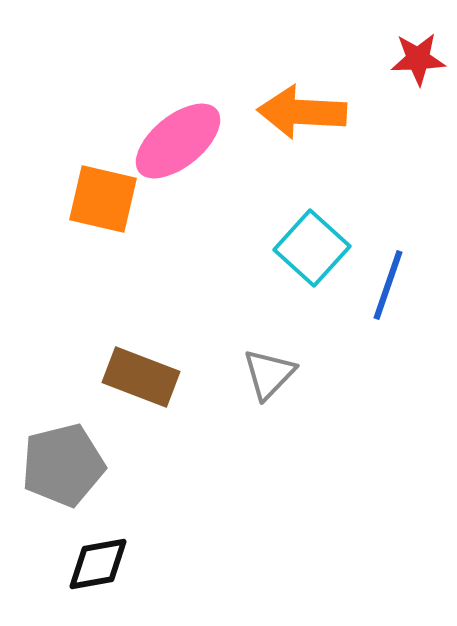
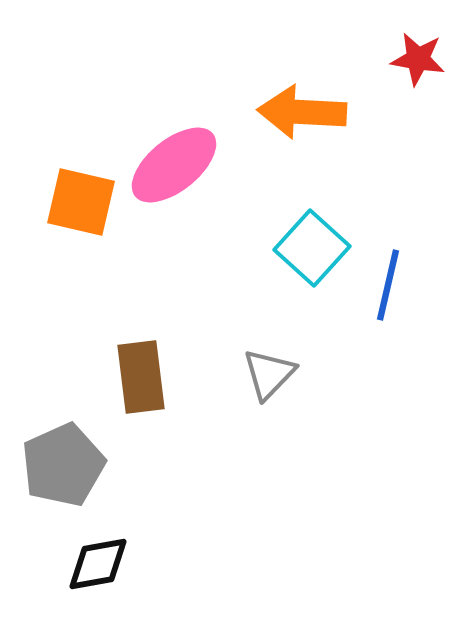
red star: rotated 12 degrees clockwise
pink ellipse: moved 4 px left, 24 px down
orange square: moved 22 px left, 3 px down
blue line: rotated 6 degrees counterclockwise
brown rectangle: rotated 62 degrees clockwise
gray pentagon: rotated 10 degrees counterclockwise
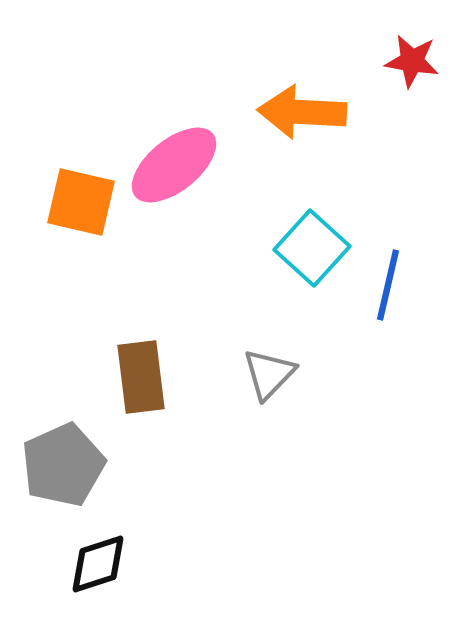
red star: moved 6 px left, 2 px down
black diamond: rotated 8 degrees counterclockwise
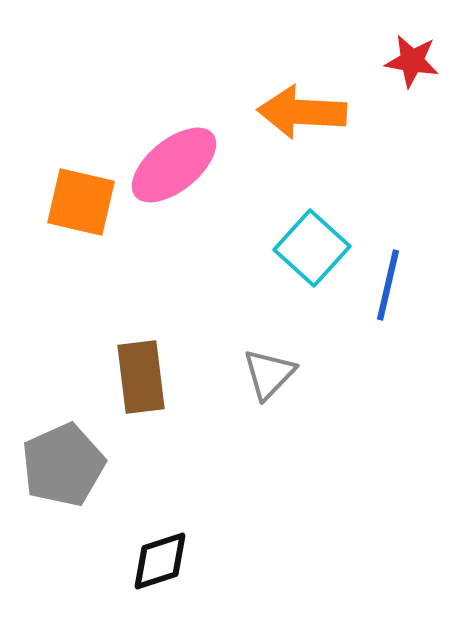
black diamond: moved 62 px right, 3 px up
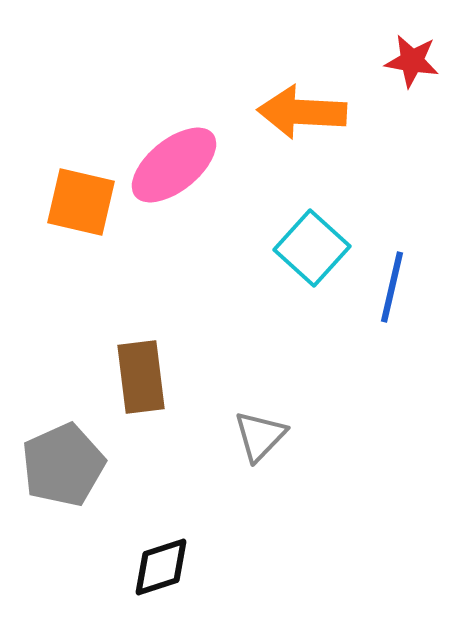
blue line: moved 4 px right, 2 px down
gray triangle: moved 9 px left, 62 px down
black diamond: moved 1 px right, 6 px down
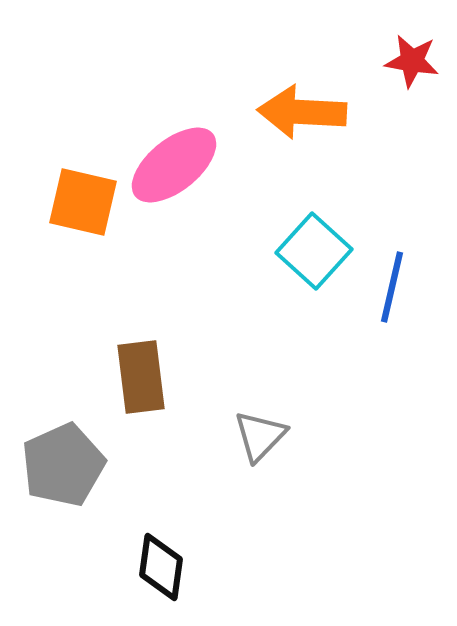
orange square: moved 2 px right
cyan square: moved 2 px right, 3 px down
black diamond: rotated 64 degrees counterclockwise
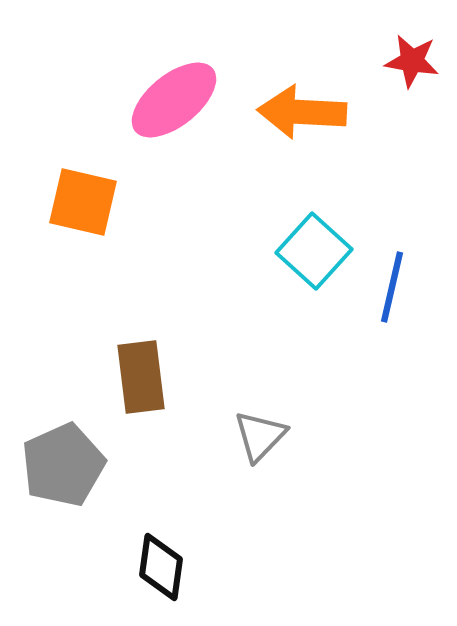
pink ellipse: moved 65 px up
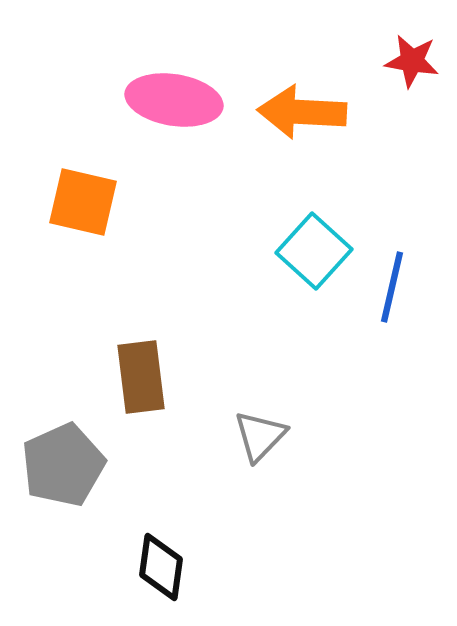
pink ellipse: rotated 48 degrees clockwise
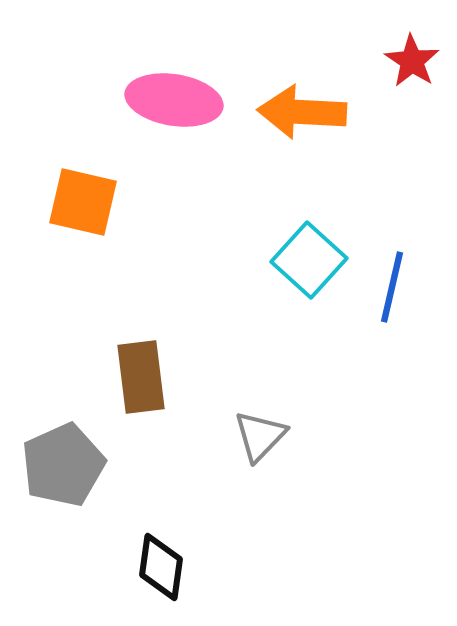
red star: rotated 24 degrees clockwise
cyan square: moved 5 px left, 9 px down
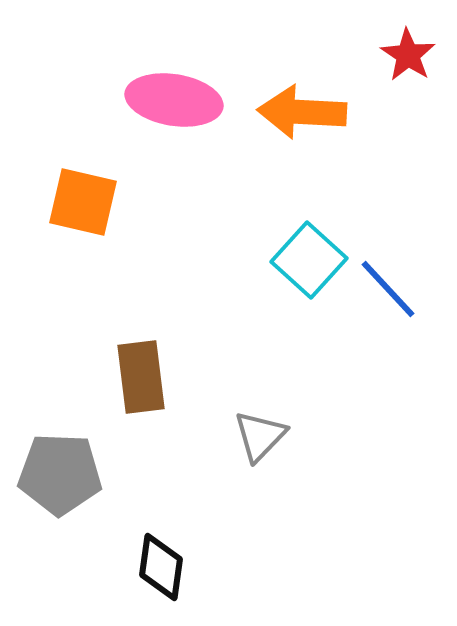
red star: moved 4 px left, 6 px up
blue line: moved 4 px left, 2 px down; rotated 56 degrees counterclockwise
gray pentagon: moved 3 px left, 9 px down; rotated 26 degrees clockwise
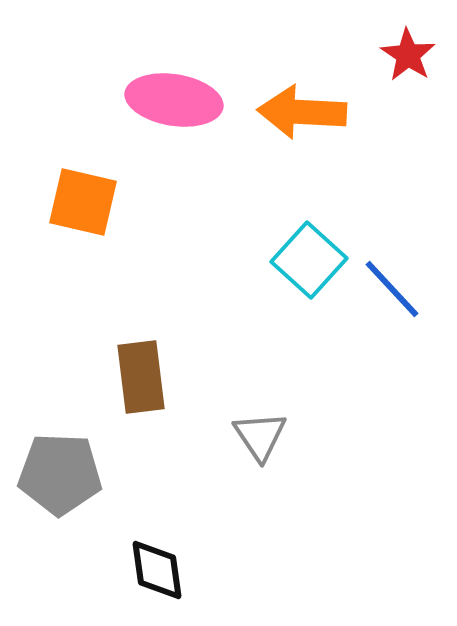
blue line: moved 4 px right
gray triangle: rotated 18 degrees counterclockwise
black diamond: moved 4 px left, 3 px down; rotated 16 degrees counterclockwise
